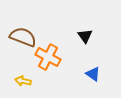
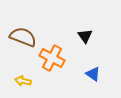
orange cross: moved 4 px right, 1 px down
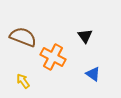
orange cross: moved 1 px right, 1 px up
yellow arrow: rotated 42 degrees clockwise
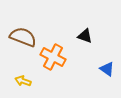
black triangle: rotated 35 degrees counterclockwise
blue triangle: moved 14 px right, 5 px up
yellow arrow: rotated 35 degrees counterclockwise
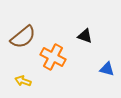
brown semicircle: rotated 120 degrees clockwise
blue triangle: rotated 21 degrees counterclockwise
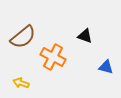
blue triangle: moved 1 px left, 2 px up
yellow arrow: moved 2 px left, 2 px down
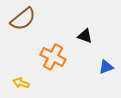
brown semicircle: moved 18 px up
blue triangle: rotated 35 degrees counterclockwise
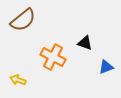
brown semicircle: moved 1 px down
black triangle: moved 7 px down
yellow arrow: moved 3 px left, 3 px up
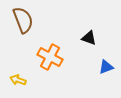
brown semicircle: rotated 72 degrees counterclockwise
black triangle: moved 4 px right, 5 px up
orange cross: moved 3 px left
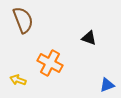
orange cross: moved 6 px down
blue triangle: moved 1 px right, 18 px down
